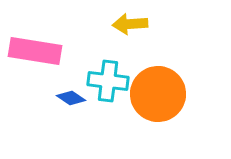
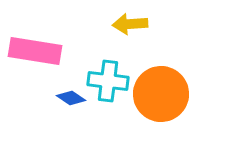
orange circle: moved 3 px right
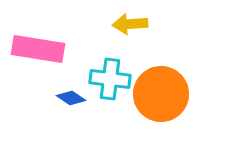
pink rectangle: moved 3 px right, 2 px up
cyan cross: moved 2 px right, 2 px up
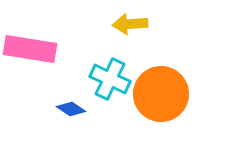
pink rectangle: moved 8 px left
cyan cross: rotated 18 degrees clockwise
blue diamond: moved 11 px down
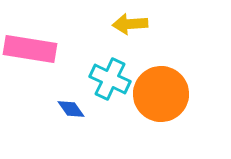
blue diamond: rotated 20 degrees clockwise
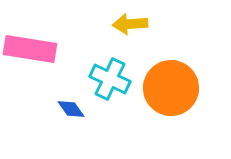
orange circle: moved 10 px right, 6 px up
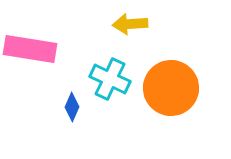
blue diamond: moved 1 px right, 2 px up; rotated 60 degrees clockwise
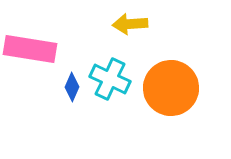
blue diamond: moved 20 px up
